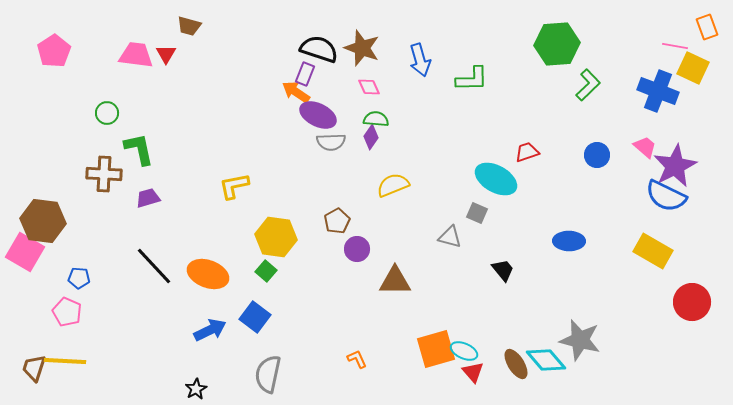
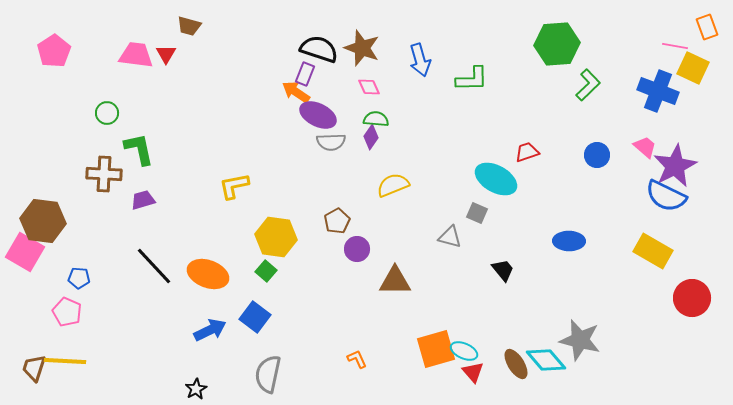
purple trapezoid at (148, 198): moved 5 px left, 2 px down
red circle at (692, 302): moved 4 px up
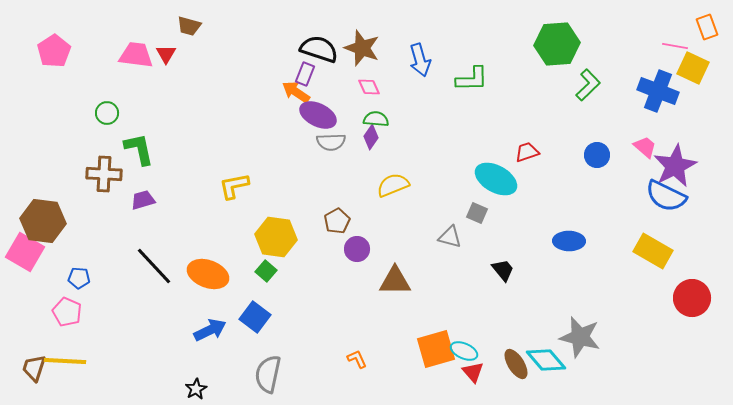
gray star at (580, 340): moved 3 px up
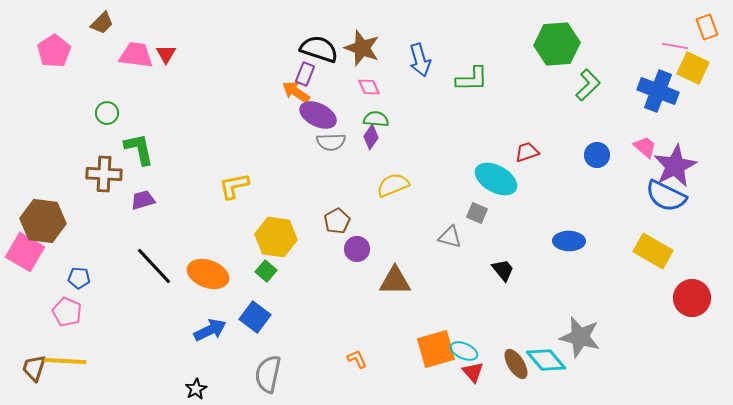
brown trapezoid at (189, 26): moved 87 px left, 3 px up; rotated 60 degrees counterclockwise
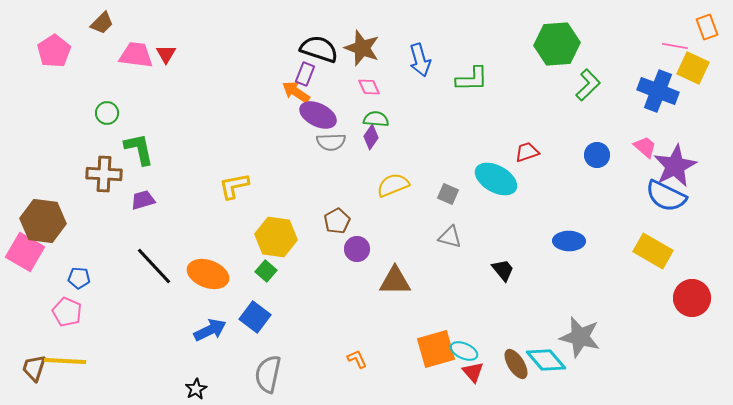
gray square at (477, 213): moved 29 px left, 19 px up
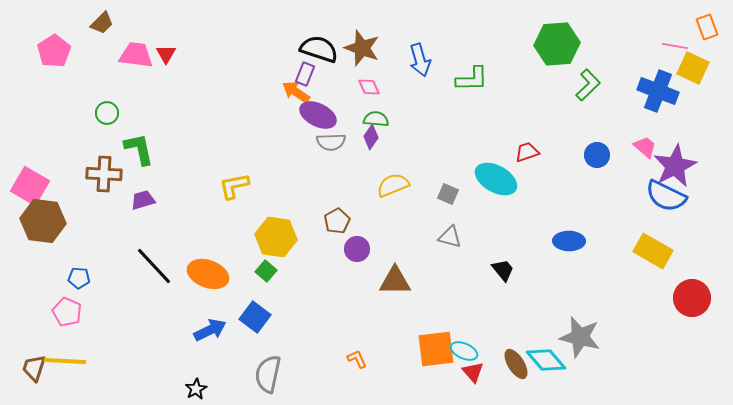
pink square at (25, 252): moved 5 px right, 66 px up
orange square at (436, 349): rotated 9 degrees clockwise
